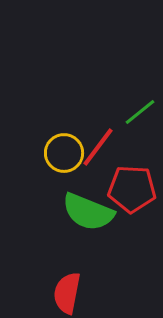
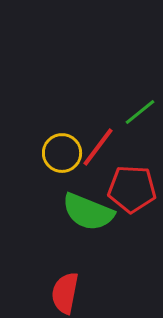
yellow circle: moved 2 px left
red semicircle: moved 2 px left
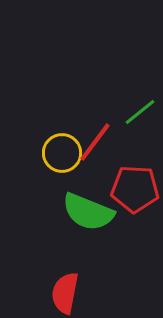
red line: moved 3 px left, 5 px up
red pentagon: moved 3 px right
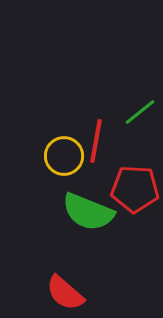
red line: moved 1 px right, 1 px up; rotated 27 degrees counterclockwise
yellow circle: moved 2 px right, 3 px down
red semicircle: rotated 60 degrees counterclockwise
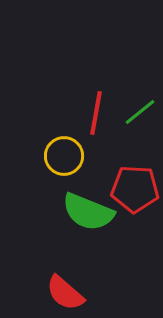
red line: moved 28 px up
